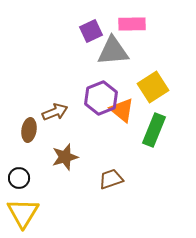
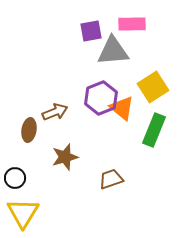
purple square: rotated 15 degrees clockwise
orange triangle: moved 2 px up
black circle: moved 4 px left
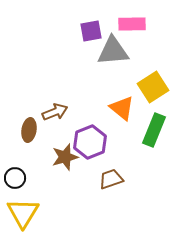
purple hexagon: moved 11 px left, 44 px down
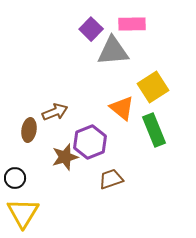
purple square: moved 2 px up; rotated 35 degrees counterclockwise
green rectangle: rotated 44 degrees counterclockwise
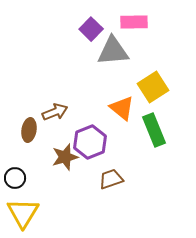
pink rectangle: moved 2 px right, 2 px up
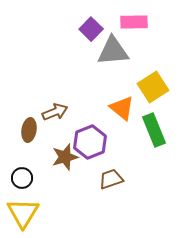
black circle: moved 7 px right
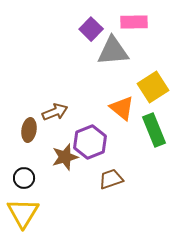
black circle: moved 2 px right
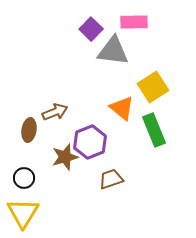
gray triangle: rotated 12 degrees clockwise
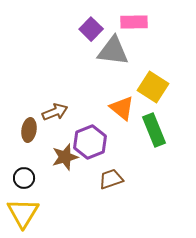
yellow square: rotated 24 degrees counterclockwise
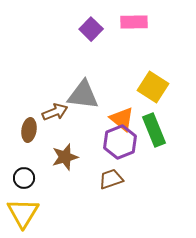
gray triangle: moved 30 px left, 44 px down
orange triangle: moved 11 px down
purple hexagon: moved 30 px right
